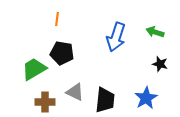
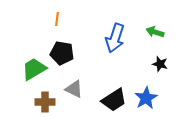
blue arrow: moved 1 px left, 1 px down
gray triangle: moved 1 px left, 3 px up
black trapezoid: moved 9 px right; rotated 52 degrees clockwise
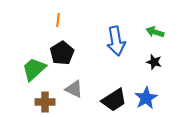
orange line: moved 1 px right, 1 px down
blue arrow: moved 1 px right, 3 px down; rotated 28 degrees counterclockwise
black pentagon: rotated 30 degrees clockwise
black star: moved 6 px left, 2 px up
green trapezoid: rotated 12 degrees counterclockwise
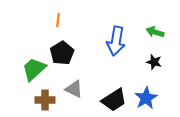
blue arrow: rotated 20 degrees clockwise
brown cross: moved 2 px up
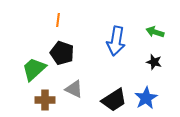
black pentagon: rotated 20 degrees counterclockwise
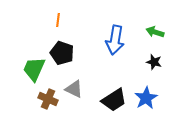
blue arrow: moved 1 px left, 1 px up
green trapezoid: rotated 24 degrees counterclockwise
brown cross: moved 3 px right, 1 px up; rotated 24 degrees clockwise
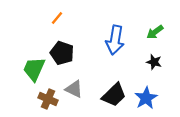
orange line: moved 1 px left, 2 px up; rotated 32 degrees clockwise
green arrow: rotated 54 degrees counterclockwise
black trapezoid: moved 5 px up; rotated 12 degrees counterclockwise
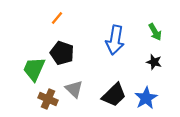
green arrow: rotated 84 degrees counterclockwise
gray triangle: rotated 18 degrees clockwise
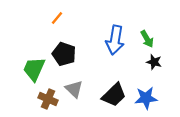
green arrow: moved 8 px left, 7 px down
black pentagon: moved 2 px right, 1 px down
blue star: rotated 25 degrees clockwise
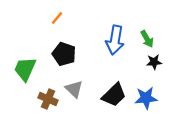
black star: rotated 21 degrees counterclockwise
green trapezoid: moved 9 px left
